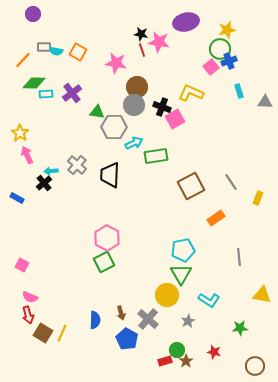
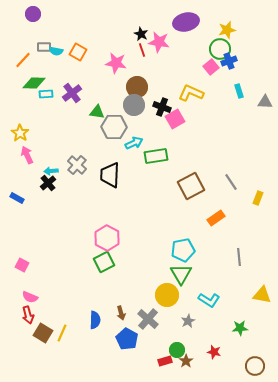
black star at (141, 34): rotated 16 degrees clockwise
black cross at (44, 183): moved 4 px right
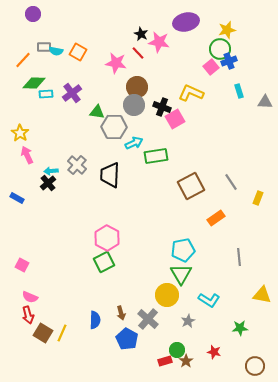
red line at (142, 50): moved 4 px left, 3 px down; rotated 24 degrees counterclockwise
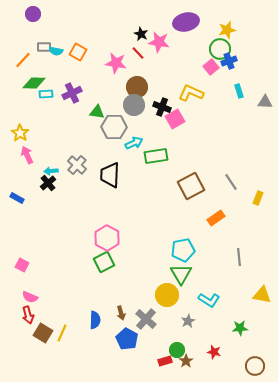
purple cross at (72, 93): rotated 12 degrees clockwise
gray cross at (148, 319): moved 2 px left
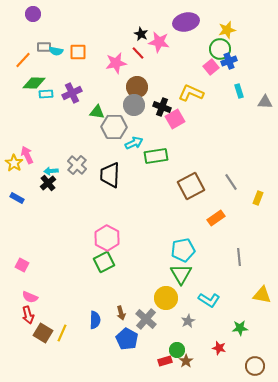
orange square at (78, 52): rotated 30 degrees counterclockwise
pink star at (116, 63): rotated 20 degrees counterclockwise
yellow star at (20, 133): moved 6 px left, 30 px down
yellow circle at (167, 295): moved 1 px left, 3 px down
red star at (214, 352): moved 5 px right, 4 px up
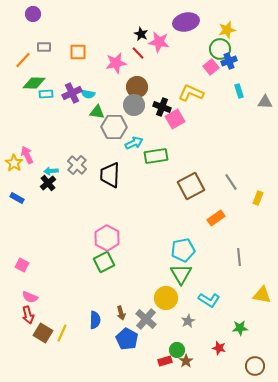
cyan semicircle at (56, 51): moved 32 px right, 43 px down
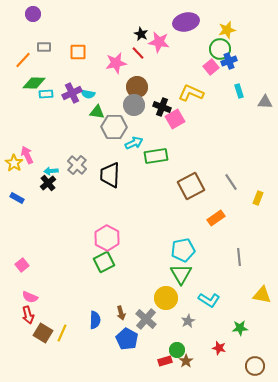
pink square at (22, 265): rotated 24 degrees clockwise
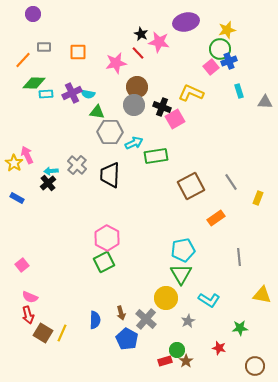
gray hexagon at (114, 127): moved 4 px left, 5 px down
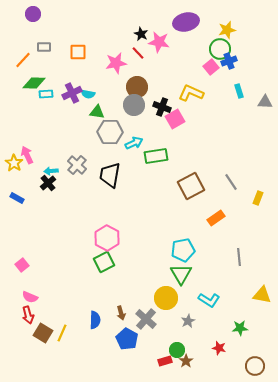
black trapezoid at (110, 175): rotated 8 degrees clockwise
